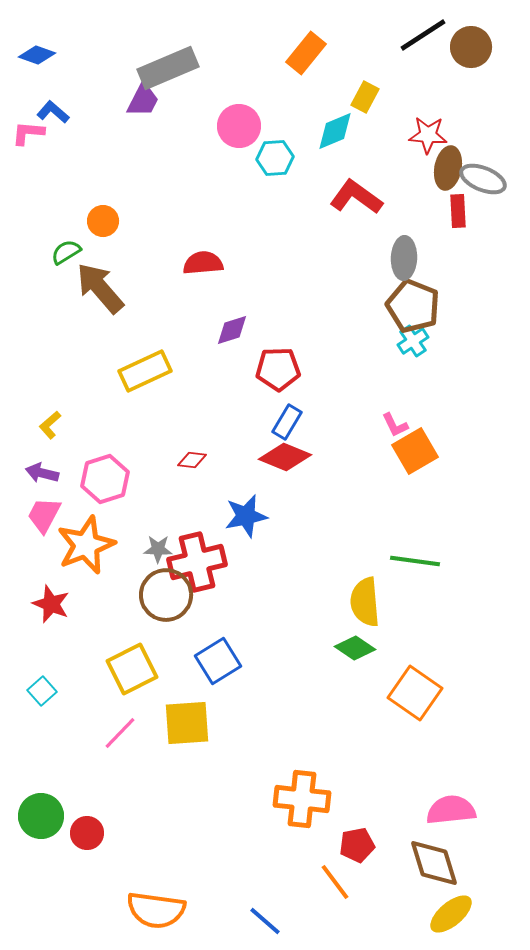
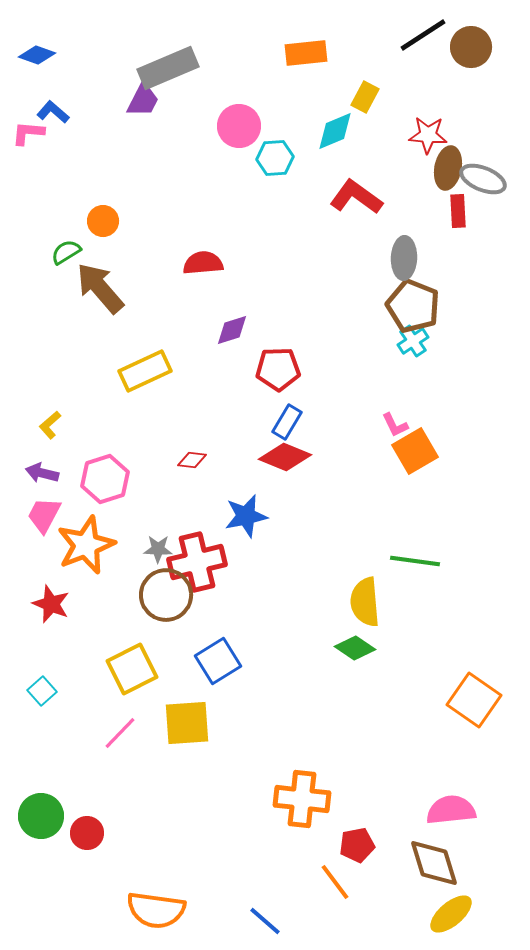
orange rectangle at (306, 53): rotated 45 degrees clockwise
orange square at (415, 693): moved 59 px right, 7 px down
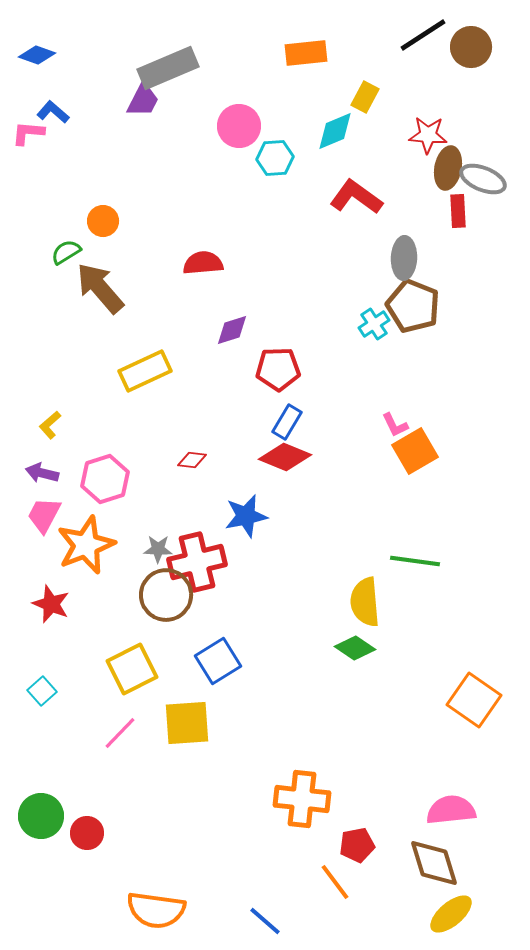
cyan cross at (413, 341): moved 39 px left, 17 px up
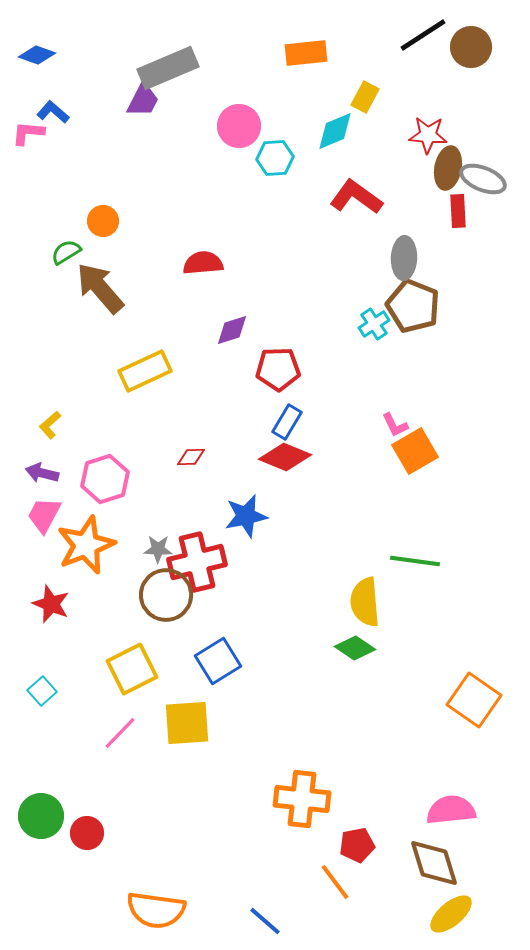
red diamond at (192, 460): moved 1 px left, 3 px up; rotated 8 degrees counterclockwise
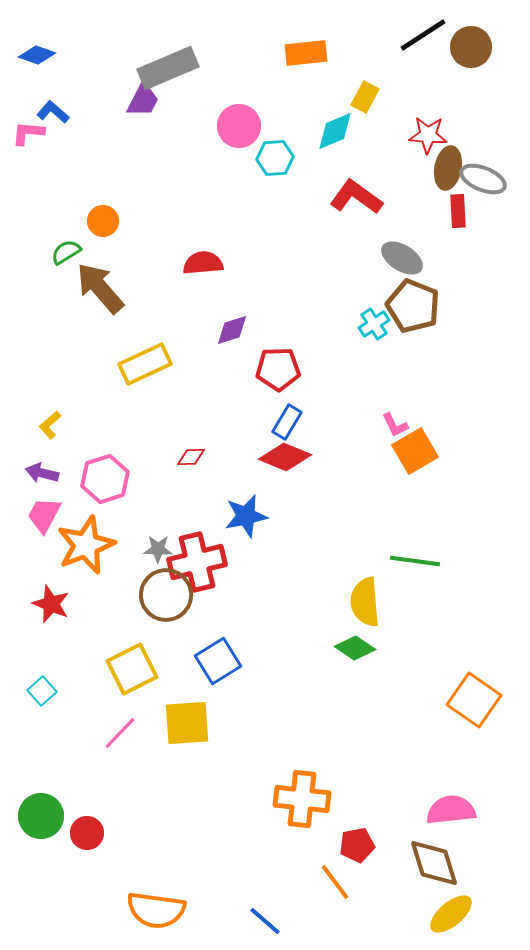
gray ellipse at (404, 258): moved 2 px left; rotated 60 degrees counterclockwise
yellow rectangle at (145, 371): moved 7 px up
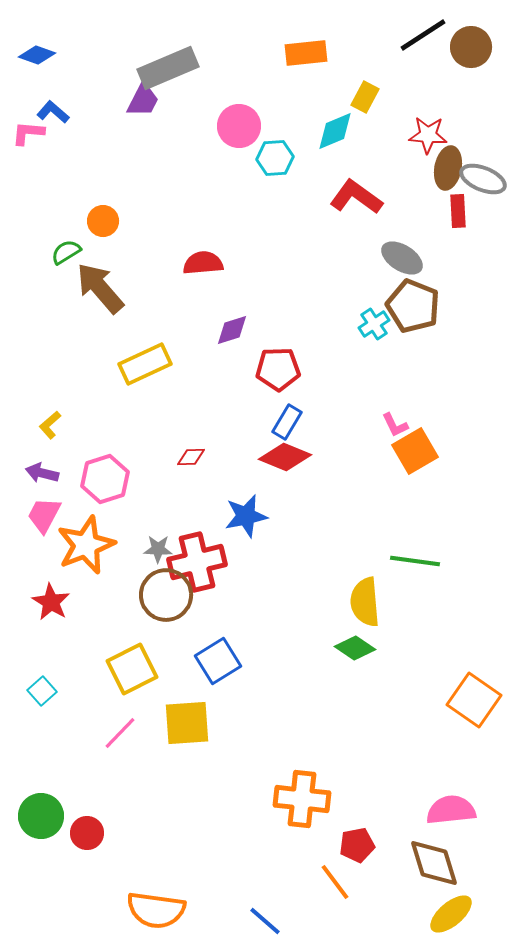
red star at (51, 604): moved 2 px up; rotated 9 degrees clockwise
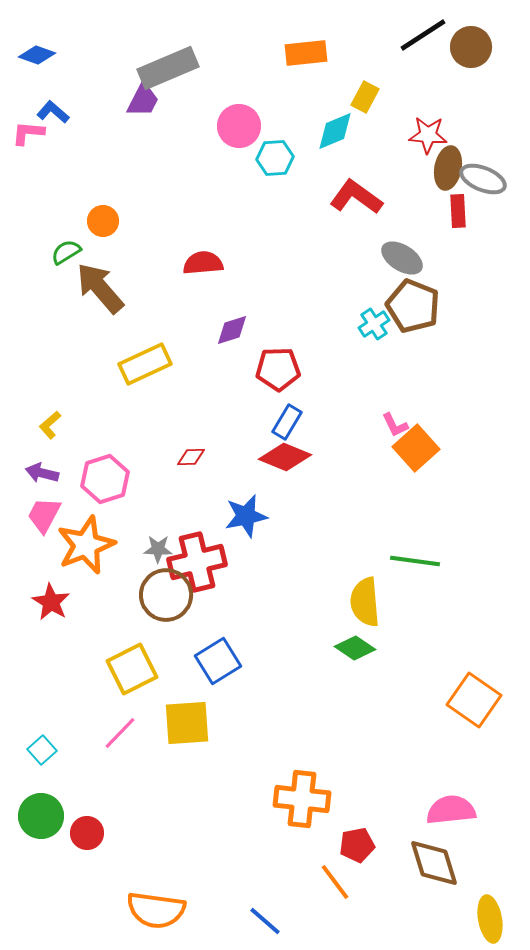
orange square at (415, 451): moved 1 px right, 3 px up; rotated 12 degrees counterclockwise
cyan square at (42, 691): moved 59 px down
yellow ellipse at (451, 914): moved 39 px right, 5 px down; rotated 60 degrees counterclockwise
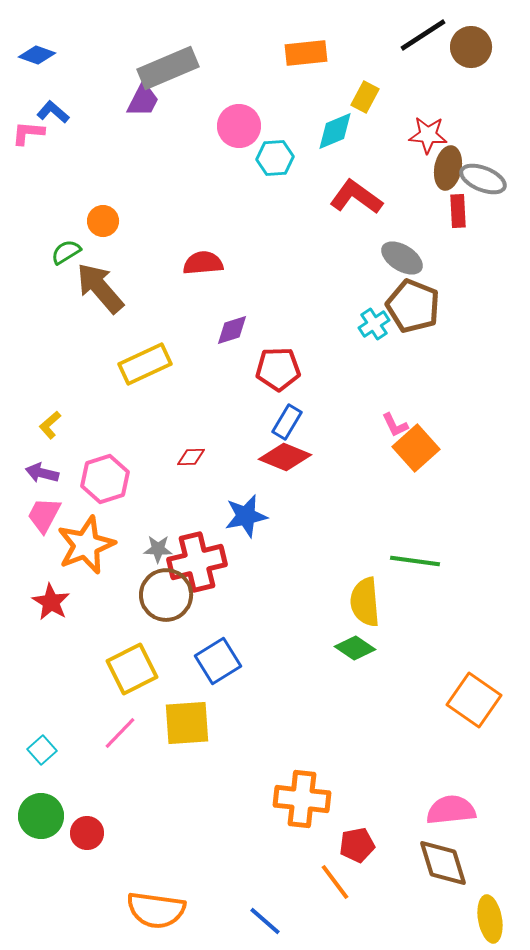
brown diamond at (434, 863): moved 9 px right
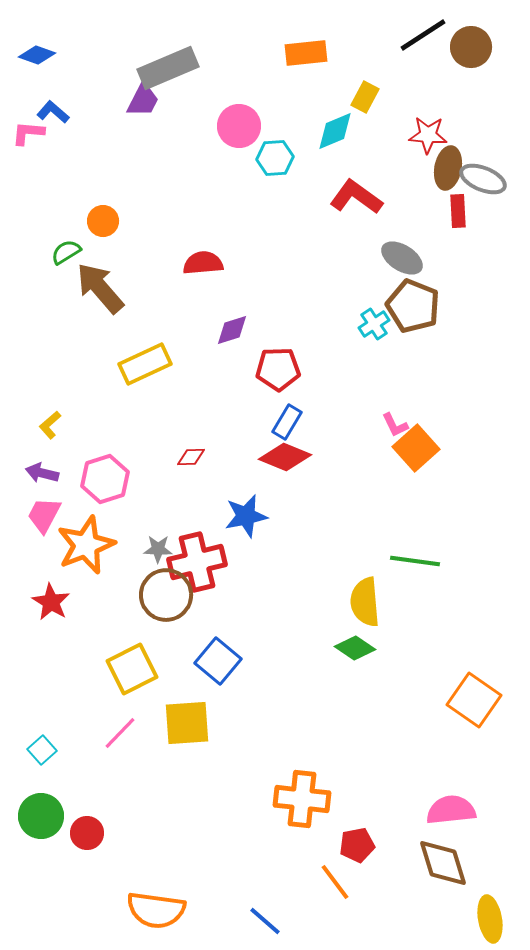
blue square at (218, 661): rotated 18 degrees counterclockwise
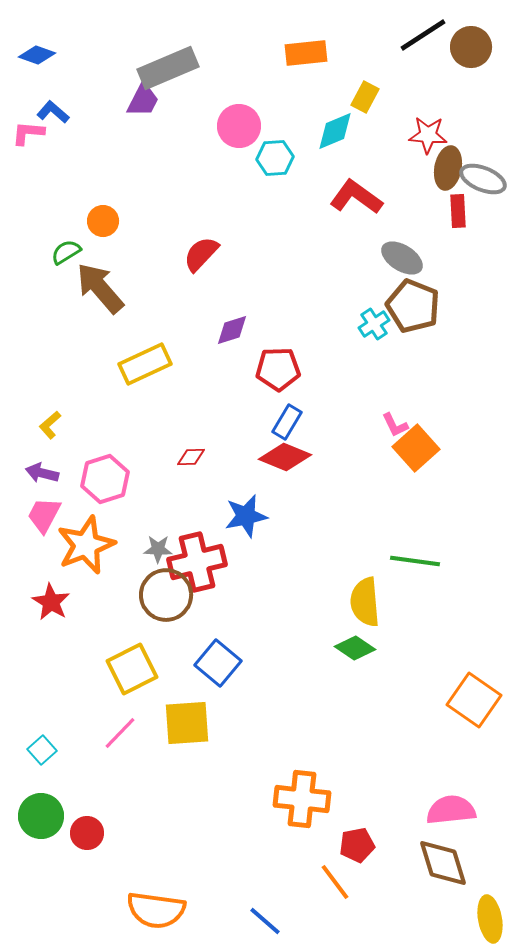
red semicircle at (203, 263): moved 2 px left, 9 px up; rotated 42 degrees counterclockwise
blue square at (218, 661): moved 2 px down
